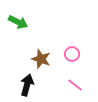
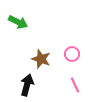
pink line: rotated 28 degrees clockwise
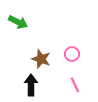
black arrow: moved 4 px right; rotated 15 degrees counterclockwise
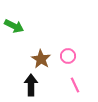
green arrow: moved 4 px left, 4 px down
pink circle: moved 4 px left, 2 px down
brown star: rotated 12 degrees clockwise
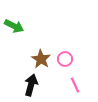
pink circle: moved 3 px left, 3 px down
black arrow: rotated 15 degrees clockwise
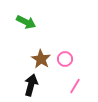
green arrow: moved 12 px right, 4 px up
pink line: moved 1 px down; rotated 56 degrees clockwise
